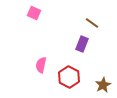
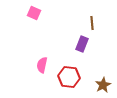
brown line: rotated 48 degrees clockwise
pink semicircle: moved 1 px right
red hexagon: rotated 20 degrees counterclockwise
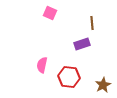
pink square: moved 16 px right
purple rectangle: rotated 49 degrees clockwise
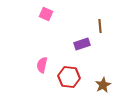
pink square: moved 4 px left, 1 px down
brown line: moved 8 px right, 3 px down
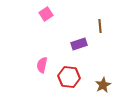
pink square: rotated 32 degrees clockwise
purple rectangle: moved 3 px left
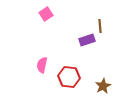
purple rectangle: moved 8 px right, 4 px up
brown star: moved 1 px down
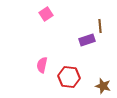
brown star: rotated 28 degrees counterclockwise
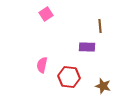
purple rectangle: moved 7 px down; rotated 21 degrees clockwise
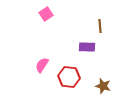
pink semicircle: rotated 21 degrees clockwise
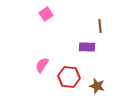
brown star: moved 6 px left
